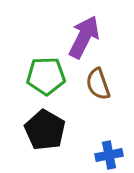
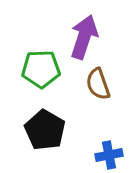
purple arrow: rotated 9 degrees counterclockwise
green pentagon: moved 5 px left, 7 px up
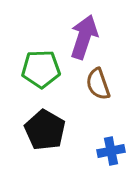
blue cross: moved 2 px right, 4 px up
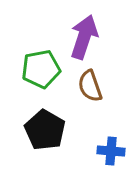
green pentagon: rotated 9 degrees counterclockwise
brown semicircle: moved 8 px left, 2 px down
blue cross: rotated 16 degrees clockwise
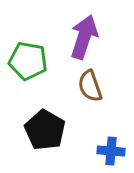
green pentagon: moved 13 px left, 8 px up; rotated 21 degrees clockwise
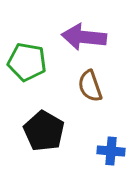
purple arrow: rotated 102 degrees counterclockwise
green pentagon: moved 1 px left, 1 px down
black pentagon: moved 1 px left, 1 px down
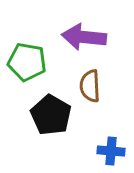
brown semicircle: rotated 16 degrees clockwise
black pentagon: moved 7 px right, 16 px up
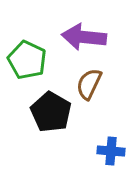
green pentagon: moved 2 px up; rotated 15 degrees clockwise
brown semicircle: moved 1 px left, 2 px up; rotated 28 degrees clockwise
black pentagon: moved 3 px up
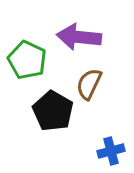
purple arrow: moved 5 px left
black pentagon: moved 2 px right, 1 px up
blue cross: rotated 20 degrees counterclockwise
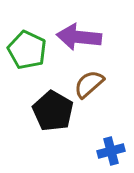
green pentagon: moved 10 px up
brown semicircle: rotated 24 degrees clockwise
